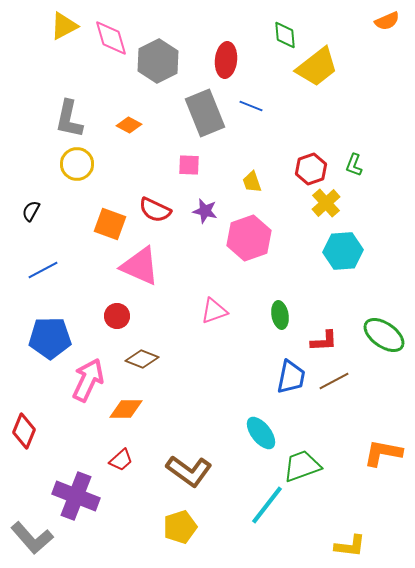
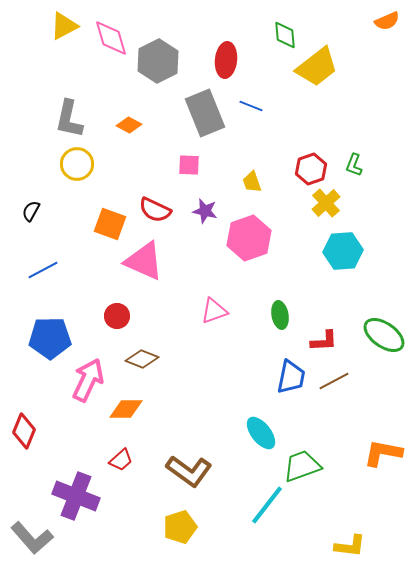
pink triangle at (140, 266): moved 4 px right, 5 px up
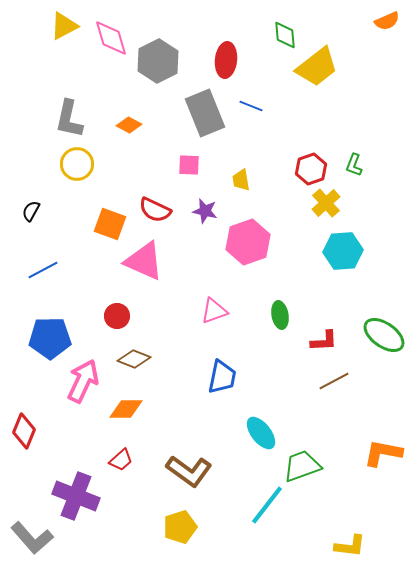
yellow trapezoid at (252, 182): moved 11 px left, 2 px up; rotated 10 degrees clockwise
pink hexagon at (249, 238): moved 1 px left, 4 px down
brown diamond at (142, 359): moved 8 px left
blue trapezoid at (291, 377): moved 69 px left
pink arrow at (88, 380): moved 5 px left, 1 px down
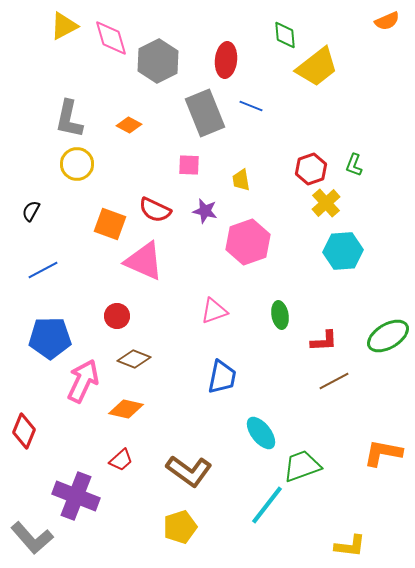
green ellipse at (384, 335): moved 4 px right, 1 px down; rotated 66 degrees counterclockwise
orange diamond at (126, 409): rotated 12 degrees clockwise
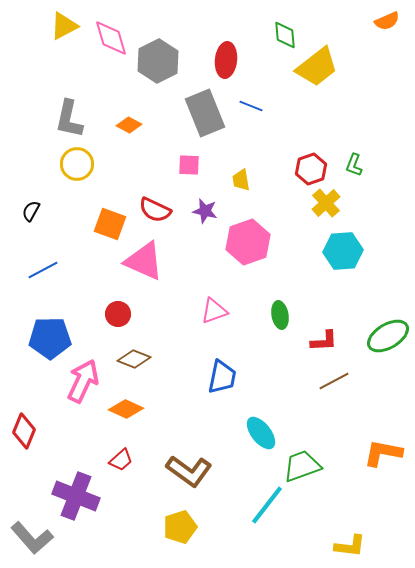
red circle at (117, 316): moved 1 px right, 2 px up
orange diamond at (126, 409): rotated 12 degrees clockwise
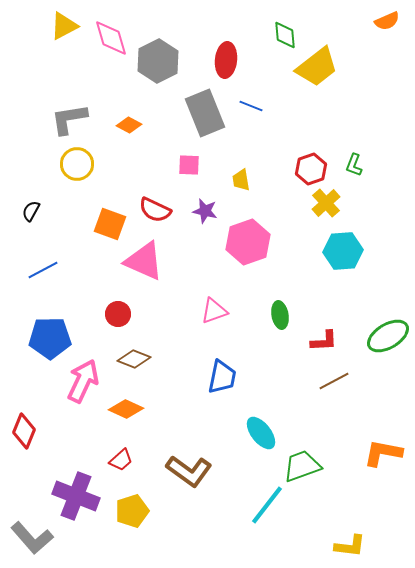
gray L-shape at (69, 119): rotated 69 degrees clockwise
yellow pentagon at (180, 527): moved 48 px left, 16 px up
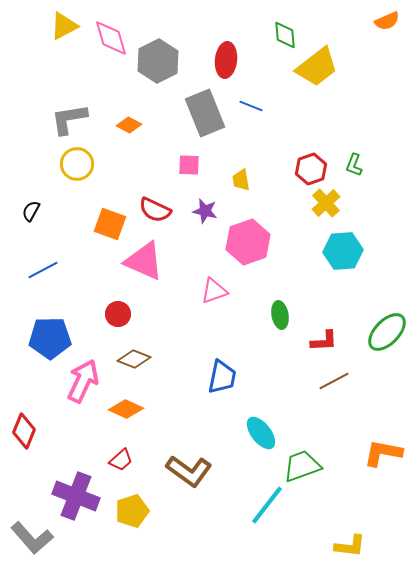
pink triangle at (214, 311): moved 20 px up
green ellipse at (388, 336): moved 1 px left, 4 px up; rotated 15 degrees counterclockwise
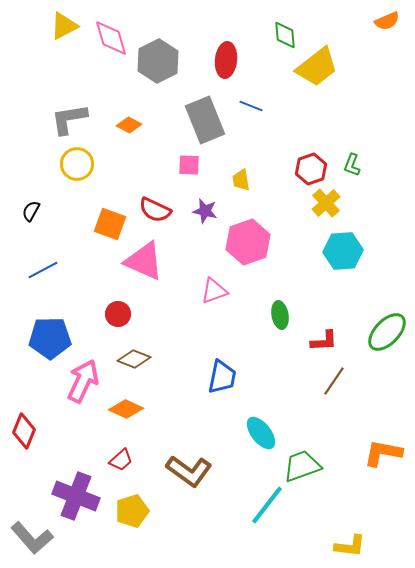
gray rectangle at (205, 113): moved 7 px down
green L-shape at (354, 165): moved 2 px left
brown line at (334, 381): rotated 28 degrees counterclockwise
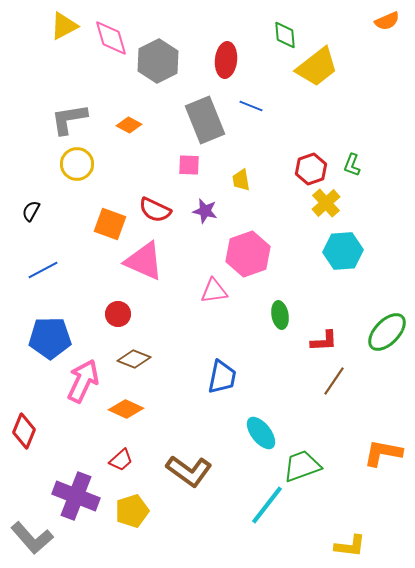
pink hexagon at (248, 242): moved 12 px down
pink triangle at (214, 291): rotated 12 degrees clockwise
